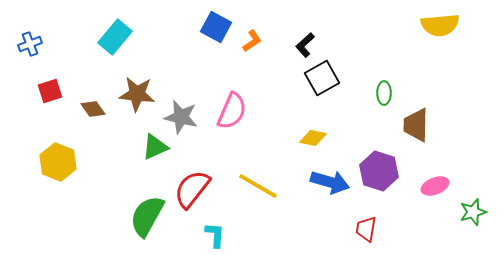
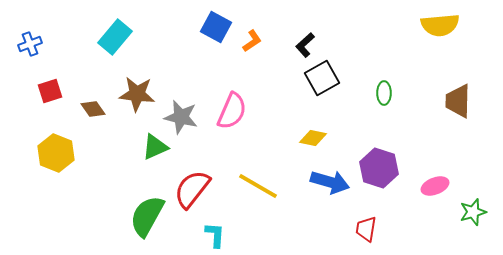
brown trapezoid: moved 42 px right, 24 px up
yellow hexagon: moved 2 px left, 9 px up
purple hexagon: moved 3 px up
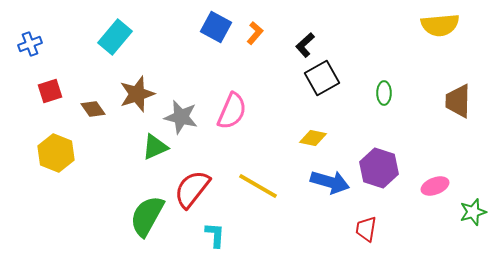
orange L-shape: moved 3 px right, 8 px up; rotated 15 degrees counterclockwise
brown star: rotated 24 degrees counterclockwise
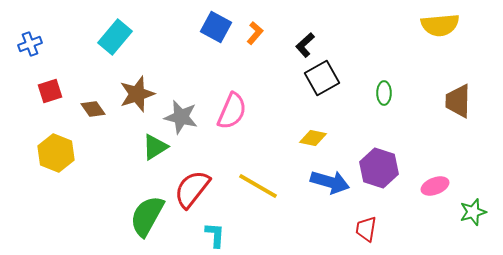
green triangle: rotated 8 degrees counterclockwise
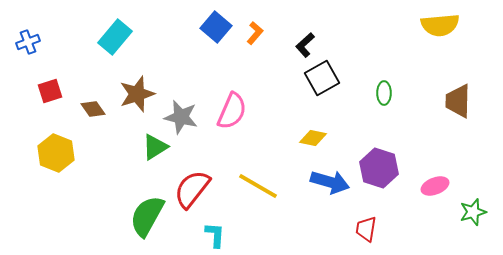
blue square: rotated 12 degrees clockwise
blue cross: moved 2 px left, 2 px up
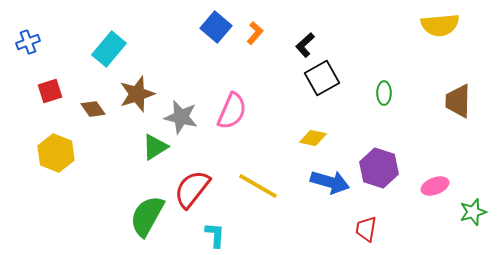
cyan rectangle: moved 6 px left, 12 px down
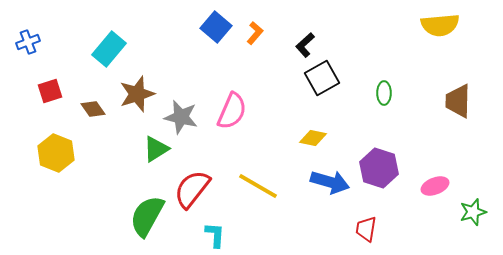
green triangle: moved 1 px right, 2 px down
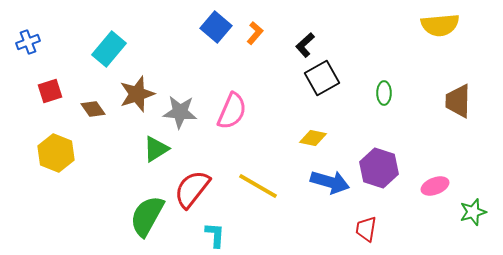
gray star: moved 1 px left, 5 px up; rotated 8 degrees counterclockwise
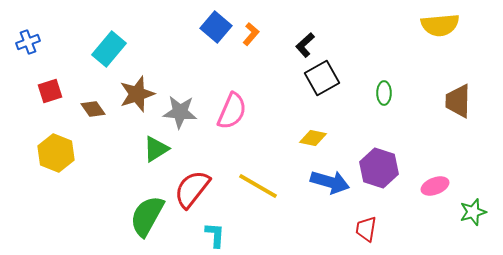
orange L-shape: moved 4 px left, 1 px down
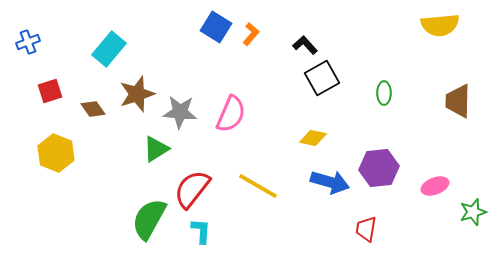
blue square: rotated 8 degrees counterclockwise
black L-shape: rotated 90 degrees clockwise
pink semicircle: moved 1 px left, 3 px down
purple hexagon: rotated 24 degrees counterclockwise
green semicircle: moved 2 px right, 3 px down
cyan L-shape: moved 14 px left, 4 px up
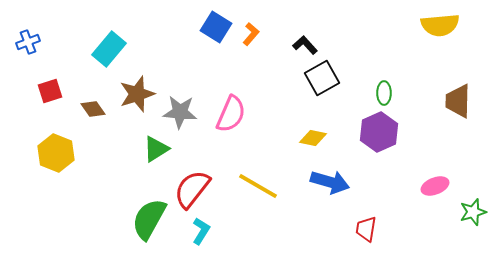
purple hexagon: moved 36 px up; rotated 18 degrees counterclockwise
cyan L-shape: rotated 28 degrees clockwise
